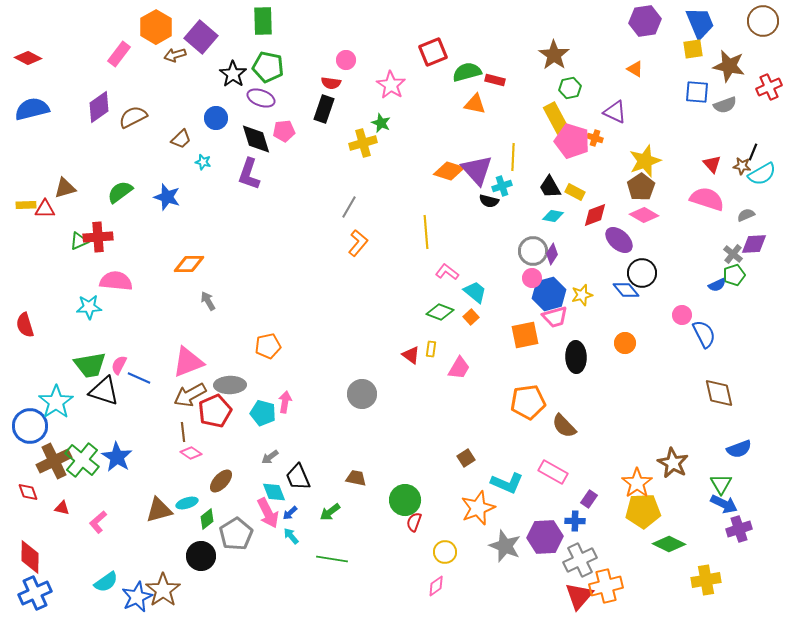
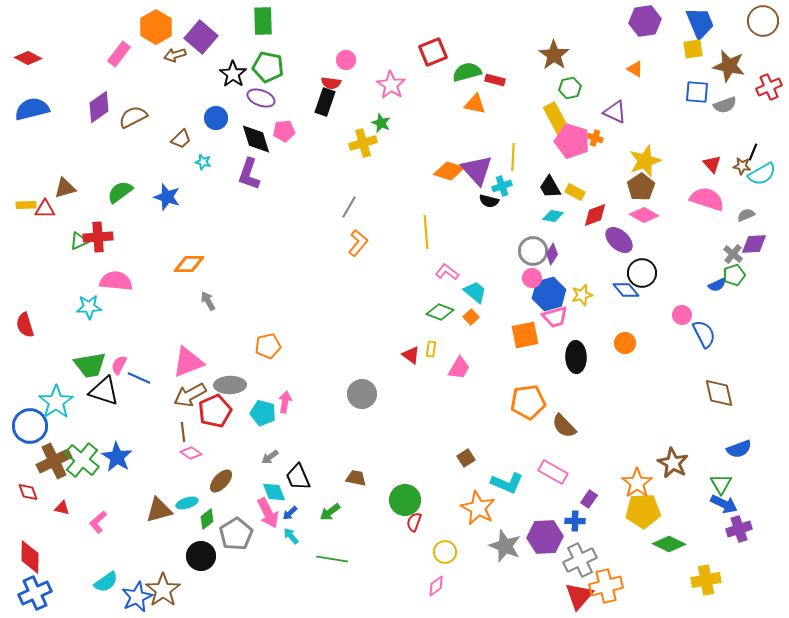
black rectangle at (324, 109): moved 1 px right, 7 px up
orange star at (478, 508): rotated 24 degrees counterclockwise
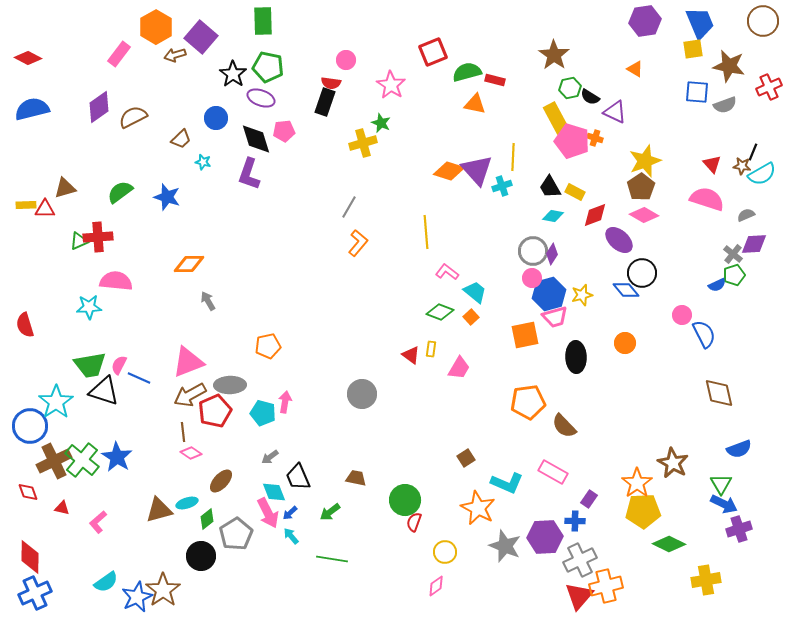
black semicircle at (489, 201): moved 101 px right, 104 px up; rotated 18 degrees clockwise
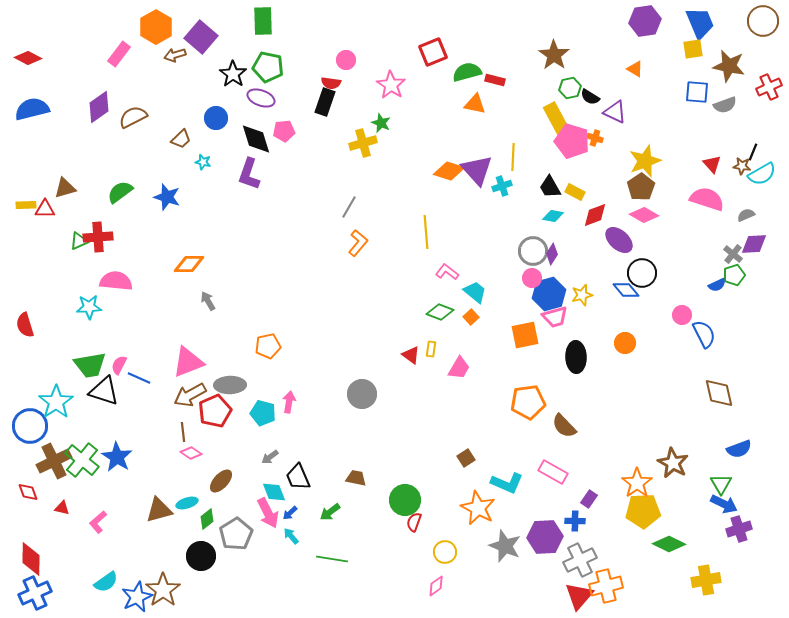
pink arrow at (285, 402): moved 4 px right
red diamond at (30, 557): moved 1 px right, 2 px down
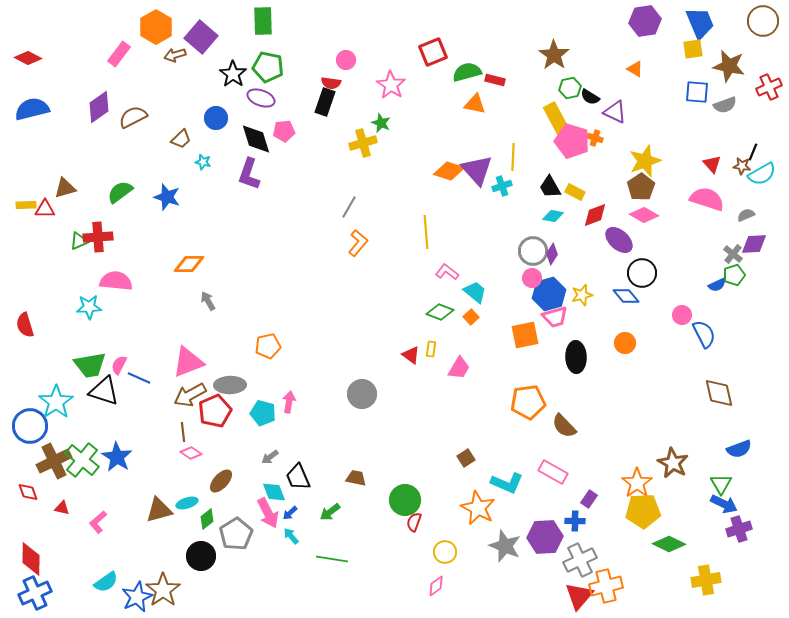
blue diamond at (626, 290): moved 6 px down
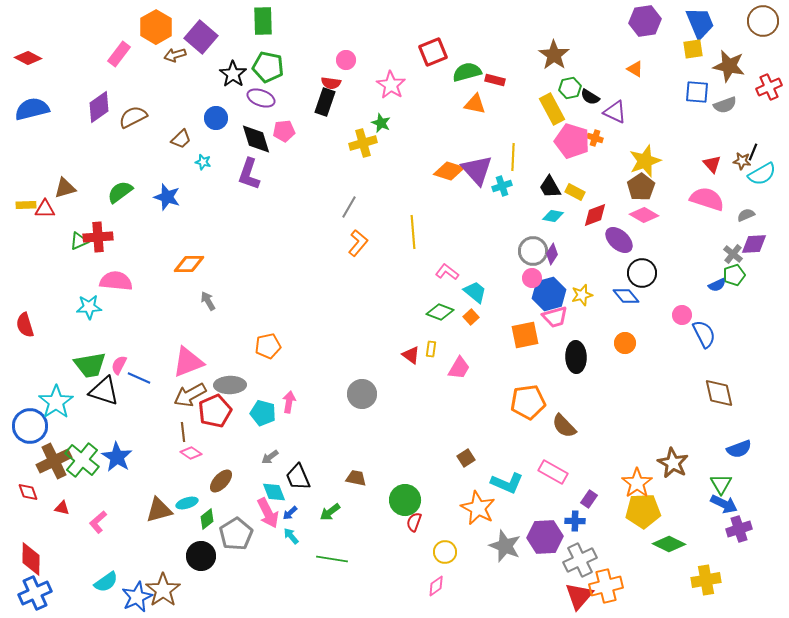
yellow rectangle at (556, 118): moved 4 px left, 9 px up
brown star at (742, 166): moved 5 px up
yellow line at (426, 232): moved 13 px left
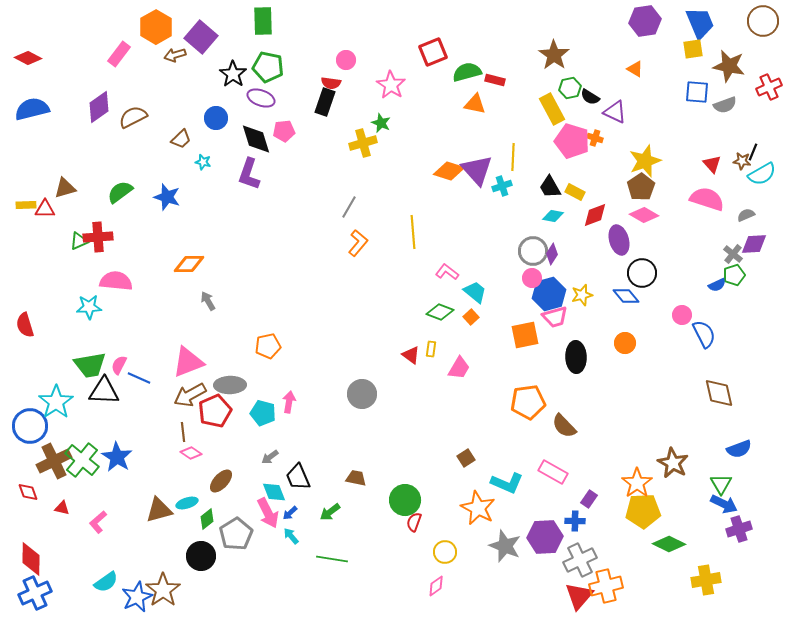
purple ellipse at (619, 240): rotated 32 degrees clockwise
black triangle at (104, 391): rotated 16 degrees counterclockwise
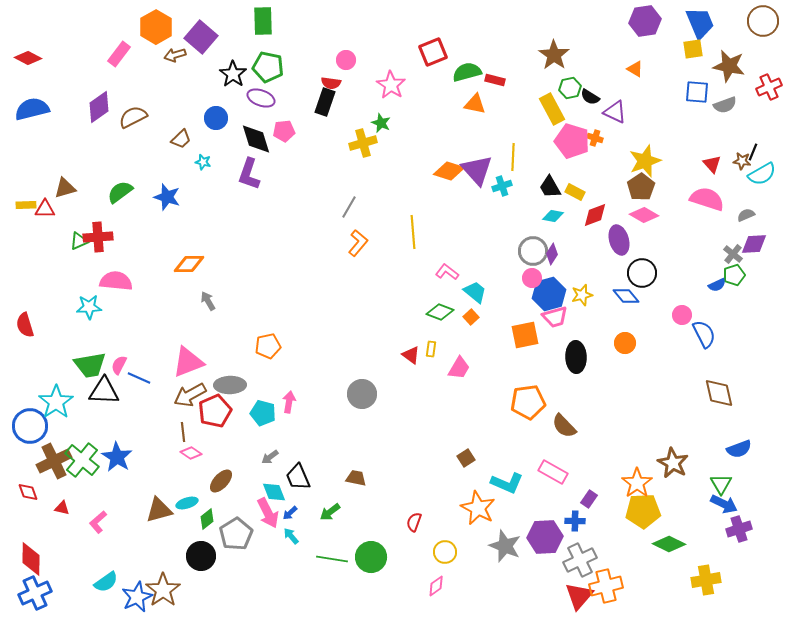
green circle at (405, 500): moved 34 px left, 57 px down
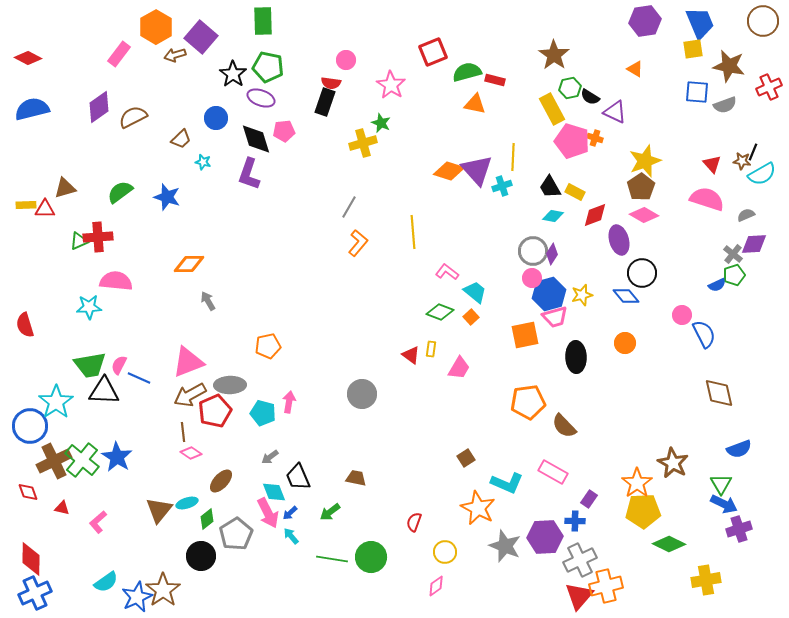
brown triangle at (159, 510): rotated 36 degrees counterclockwise
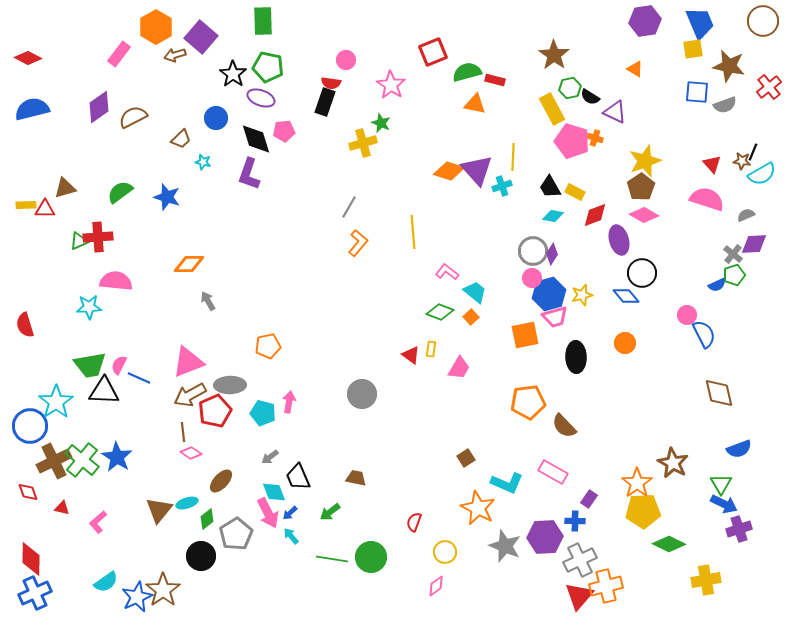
red cross at (769, 87): rotated 15 degrees counterclockwise
pink circle at (682, 315): moved 5 px right
